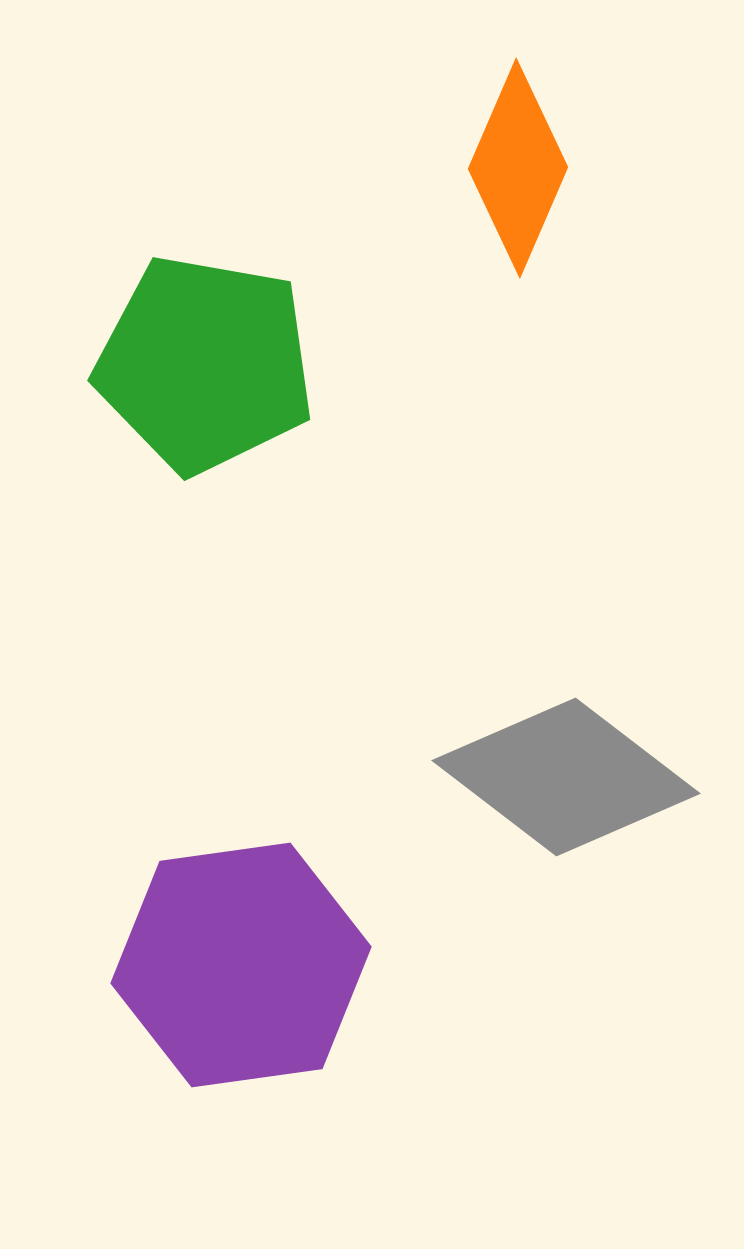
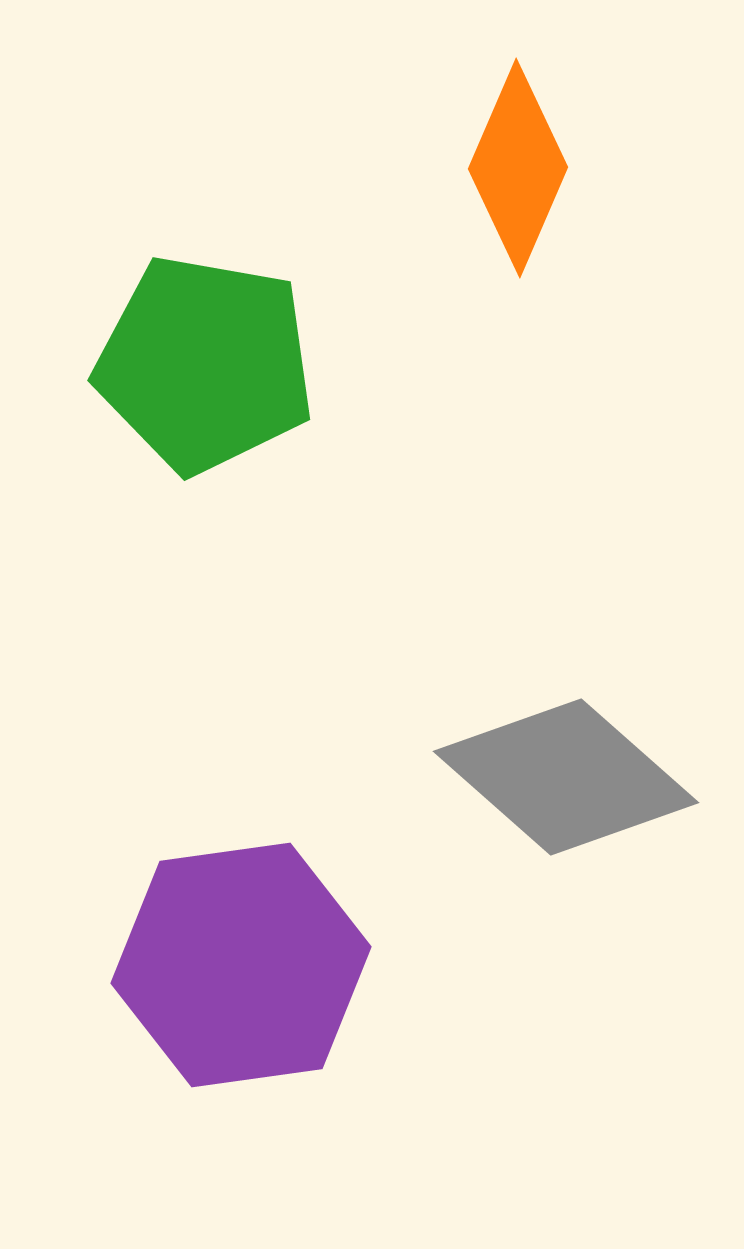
gray diamond: rotated 4 degrees clockwise
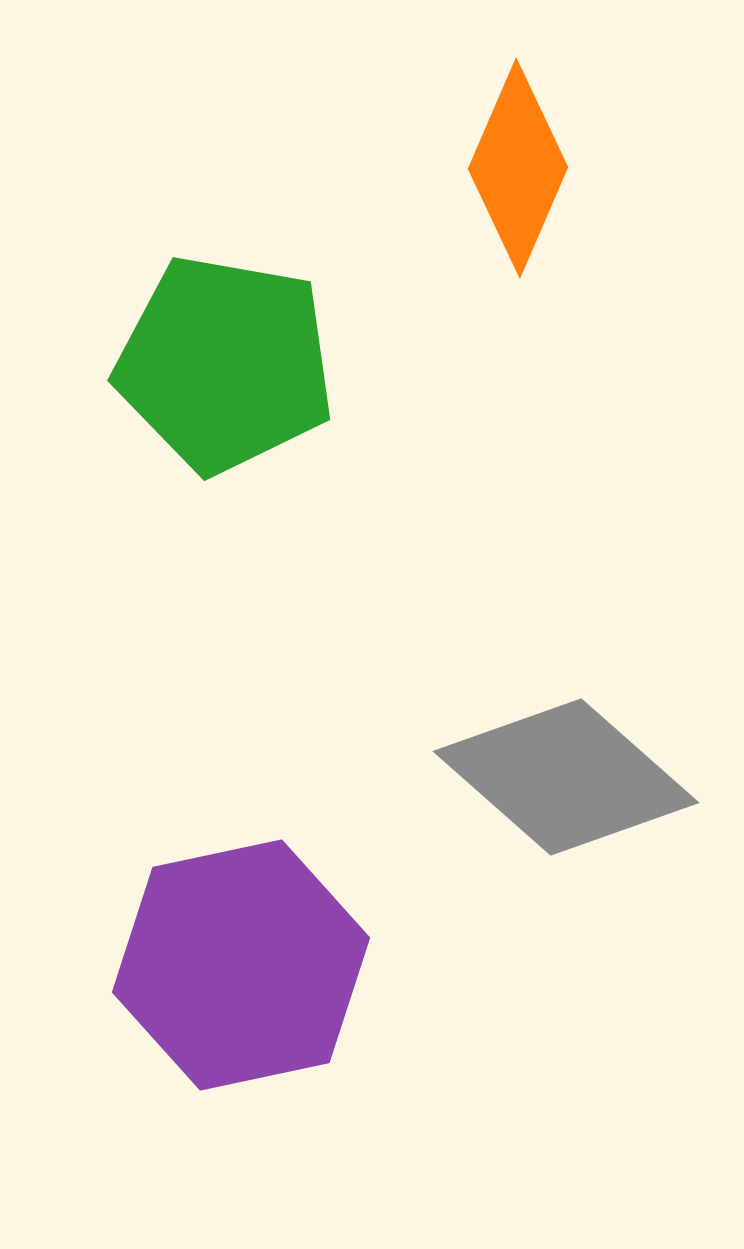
green pentagon: moved 20 px right
purple hexagon: rotated 4 degrees counterclockwise
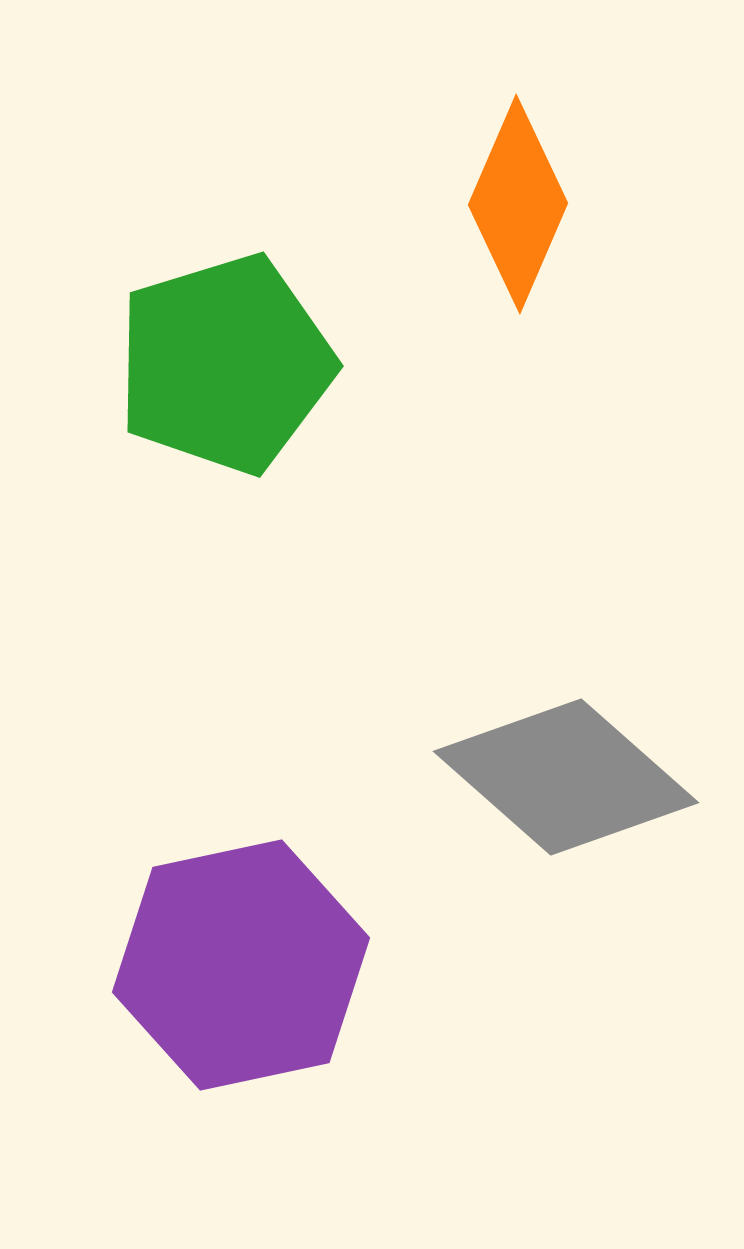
orange diamond: moved 36 px down
green pentagon: rotated 27 degrees counterclockwise
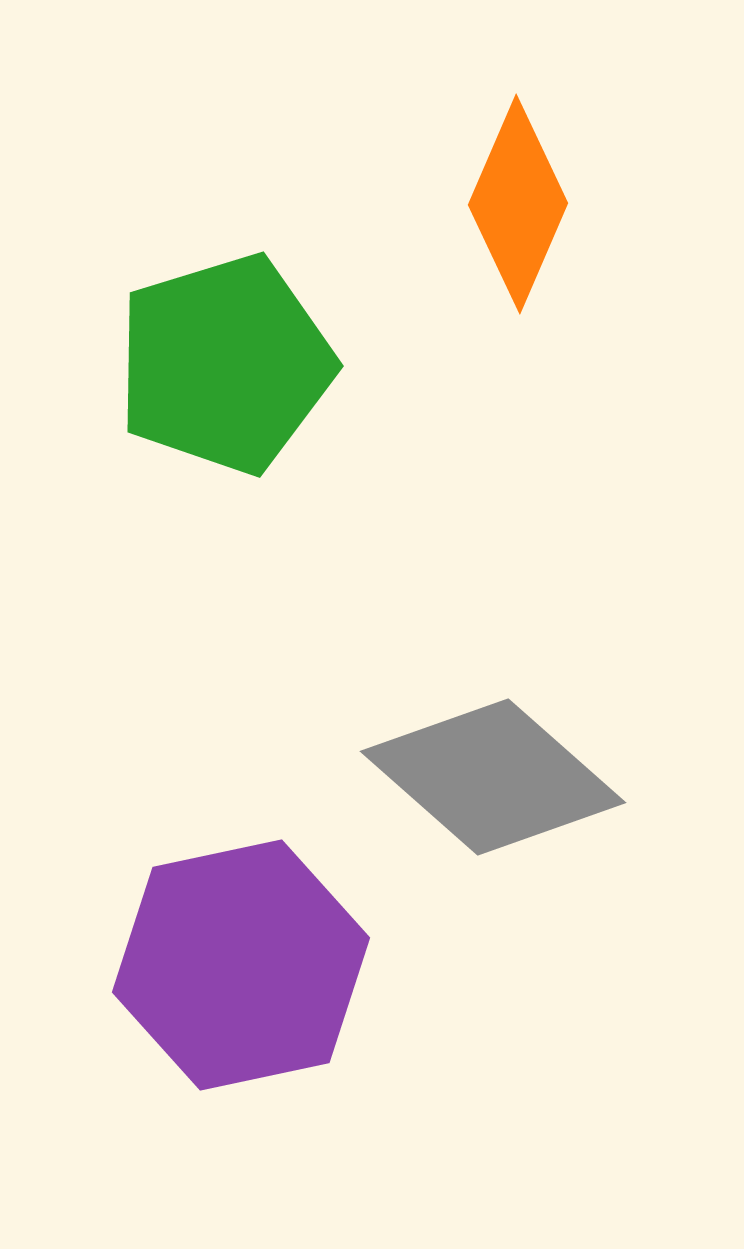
gray diamond: moved 73 px left
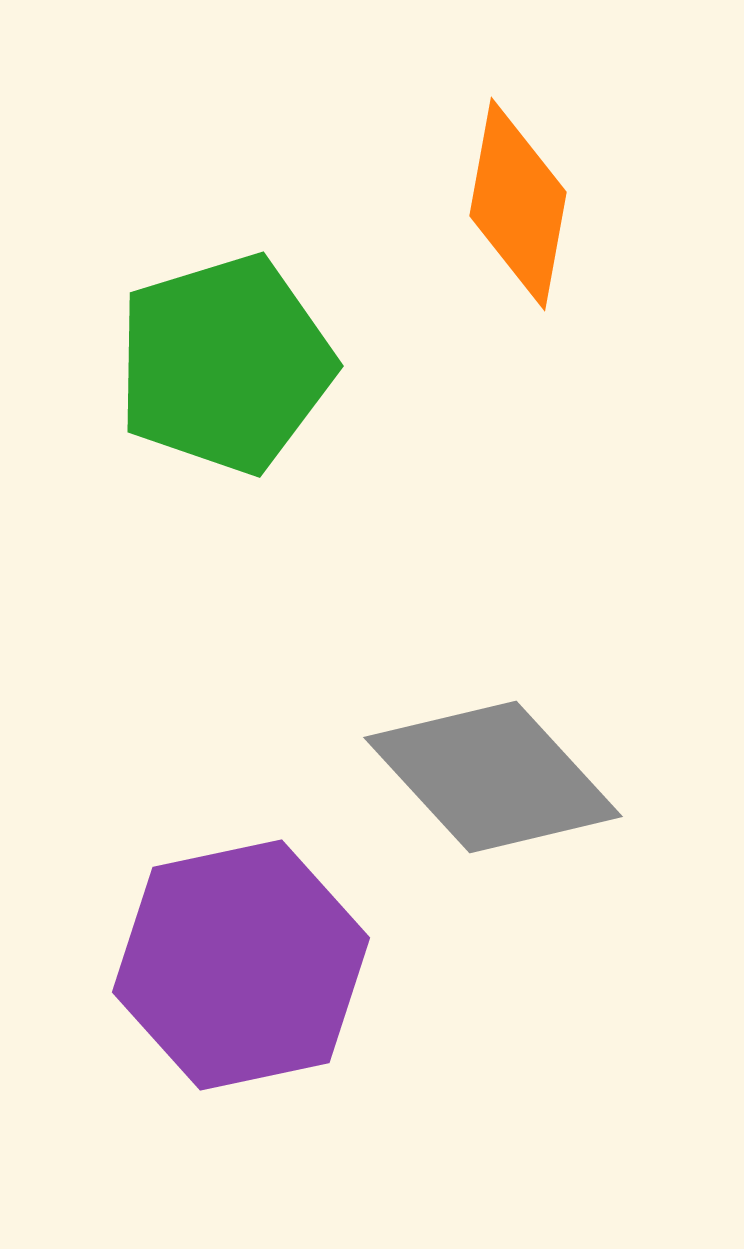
orange diamond: rotated 13 degrees counterclockwise
gray diamond: rotated 6 degrees clockwise
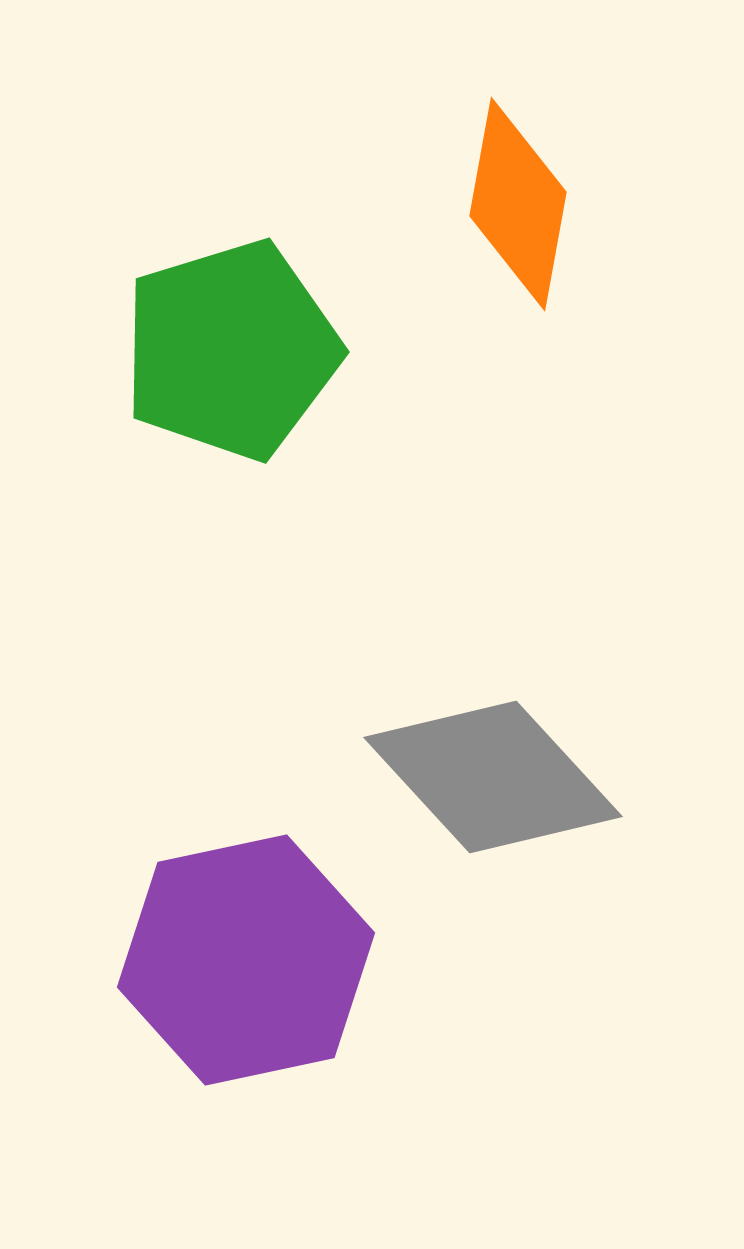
green pentagon: moved 6 px right, 14 px up
purple hexagon: moved 5 px right, 5 px up
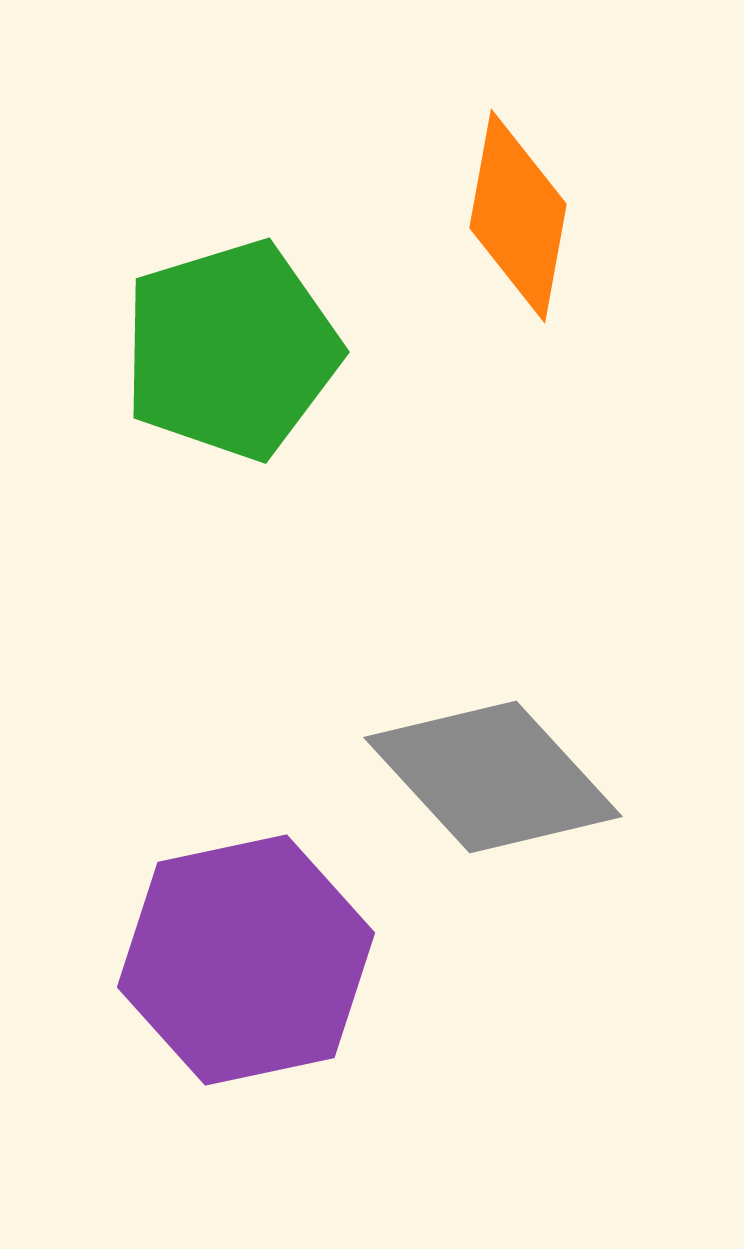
orange diamond: moved 12 px down
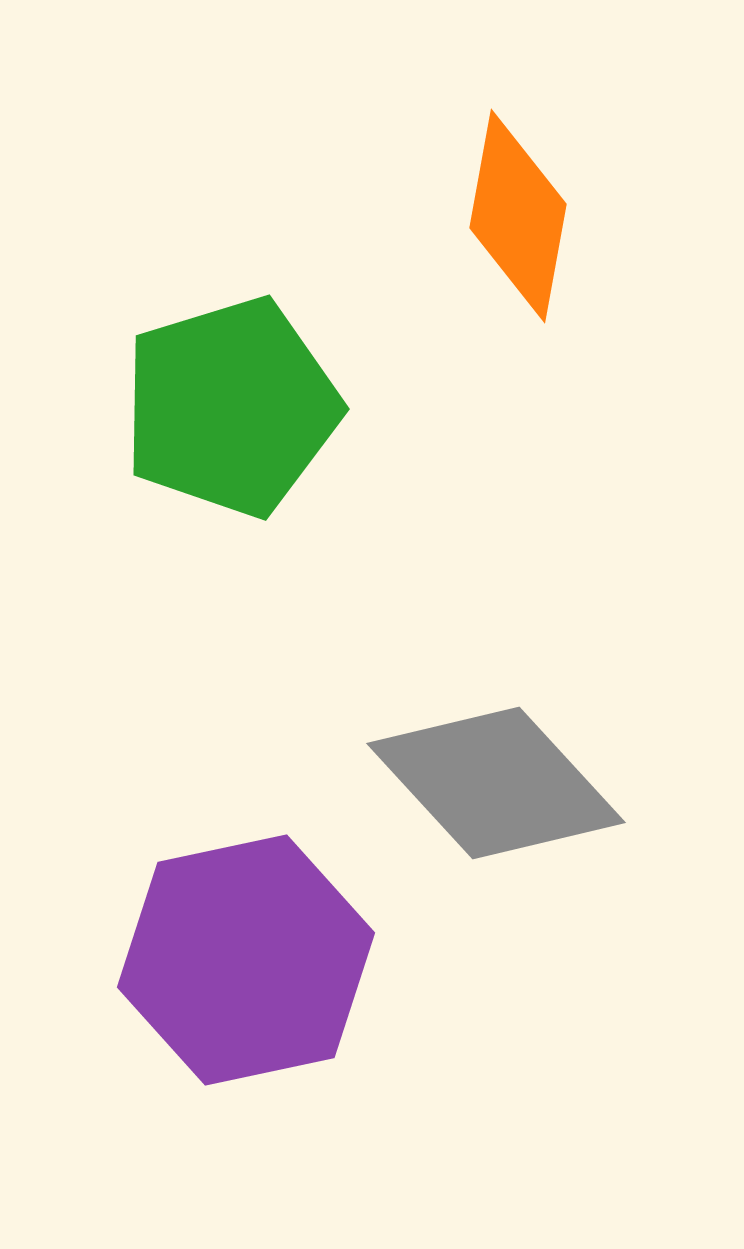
green pentagon: moved 57 px down
gray diamond: moved 3 px right, 6 px down
